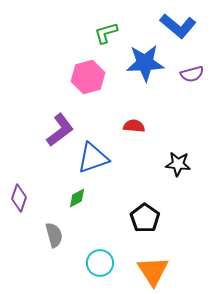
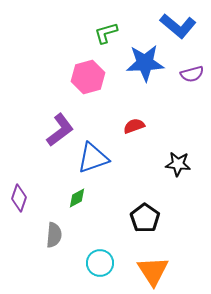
red semicircle: rotated 25 degrees counterclockwise
gray semicircle: rotated 20 degrees clockwise
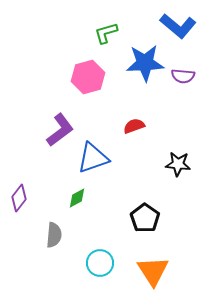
purple semicircle: moved 9 px left, 2 px down; rotated 20 degrees clockwise
purple diamond: rotated 20 degrees clockwise
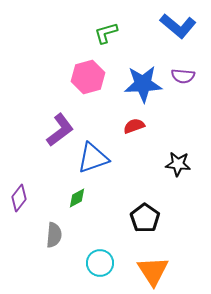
blue star: moved 2 px left, 21 px down
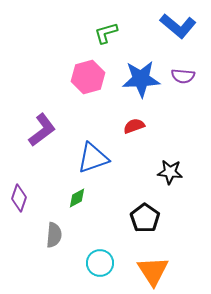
blue star: moved 2 px left, 5 px up
purple L-shape: moved 18 px left
black star: moved 8 px left, 8 px down
purple diamond: rotated 20 degrees counterclockwise
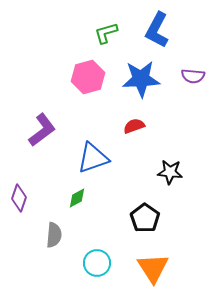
blue L-shape: moved 21 px left, 4 px down; rotated 78 degrees clockwise
purple semicircle: moved 10 px right
cyan circle: moved 3 px left
orange triangle: moved 3 px up
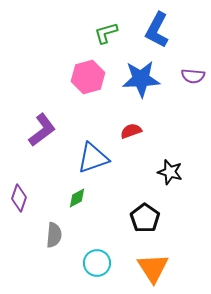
red semicircle: moved 3 px left, 5 px down
black star: rotated 10 degrees clockwise
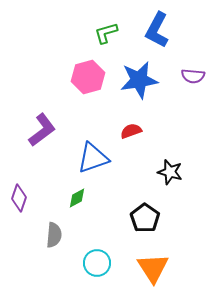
blue star: moved 2 px left, 1 px down; rotated 6 degrees counterclockwise
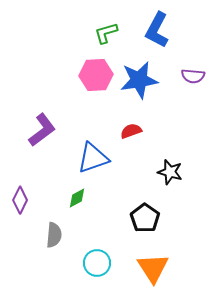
pink hexagon: moved 8 px right, 2 px up; rotated 12 degrees clockwise
purple diamond: moved 1 px right, 2 px down; rotated 8 degrees clockwise
